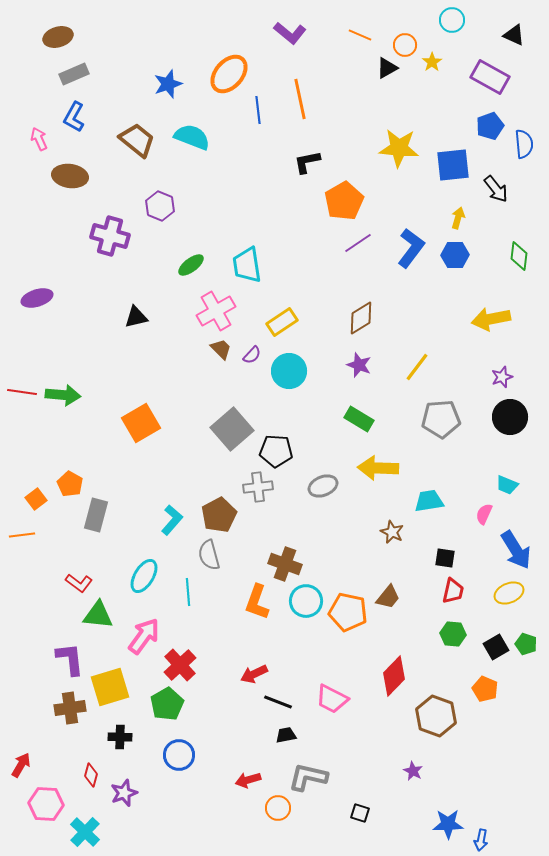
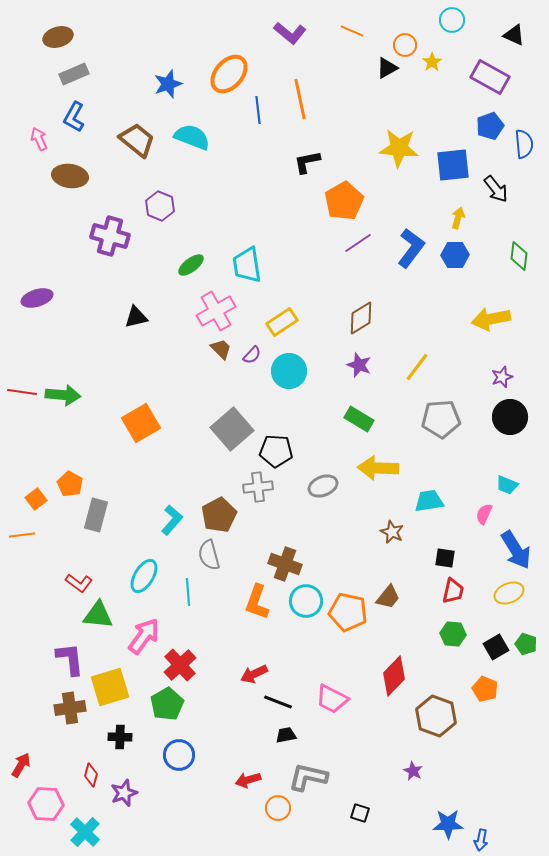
orange line at (360, 35): moved 8 px left, 4 px up
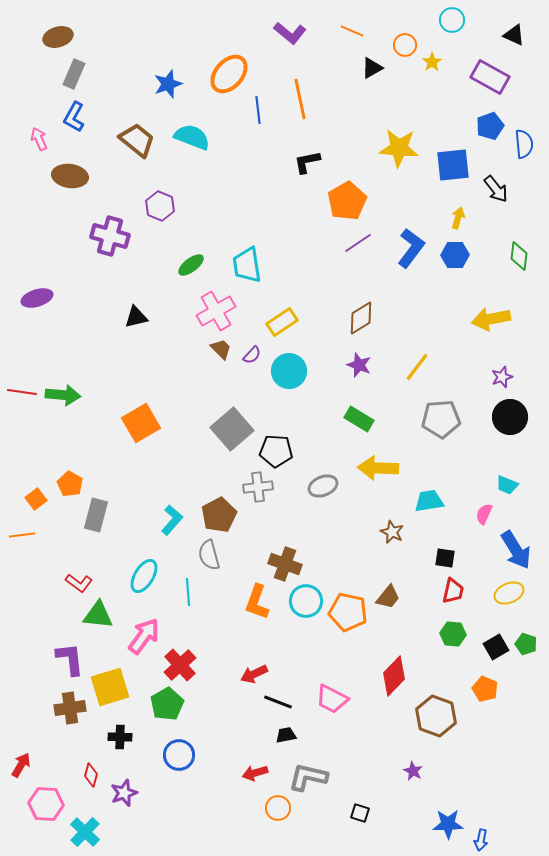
black triangle at (387, 68): moved 15 px left
gray rectangle at (74, 74): rotated 44 degrees counterclockwise
orange pentagon at (344, 201): moved 3 px right
red arrow at (248, 780): moved 7 px right, 7 px up
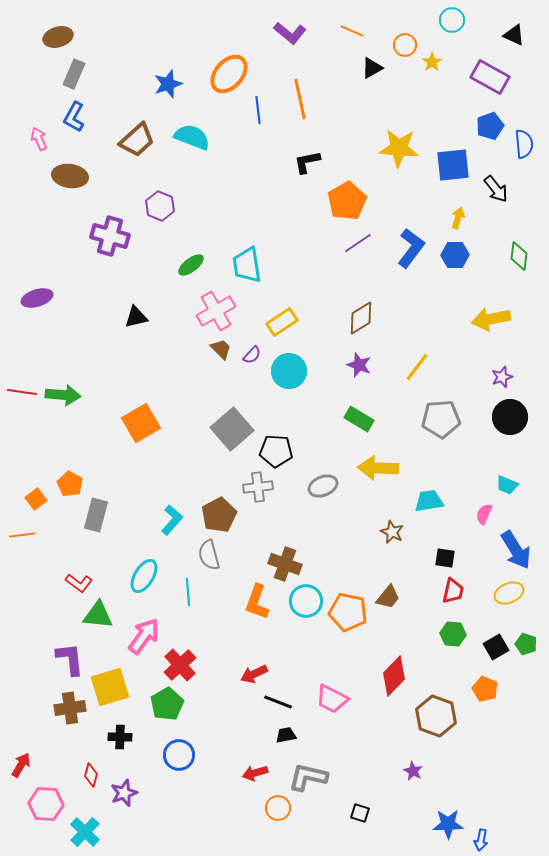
brown trapezoid at (137, 140): rotated 99 degrees clockwise
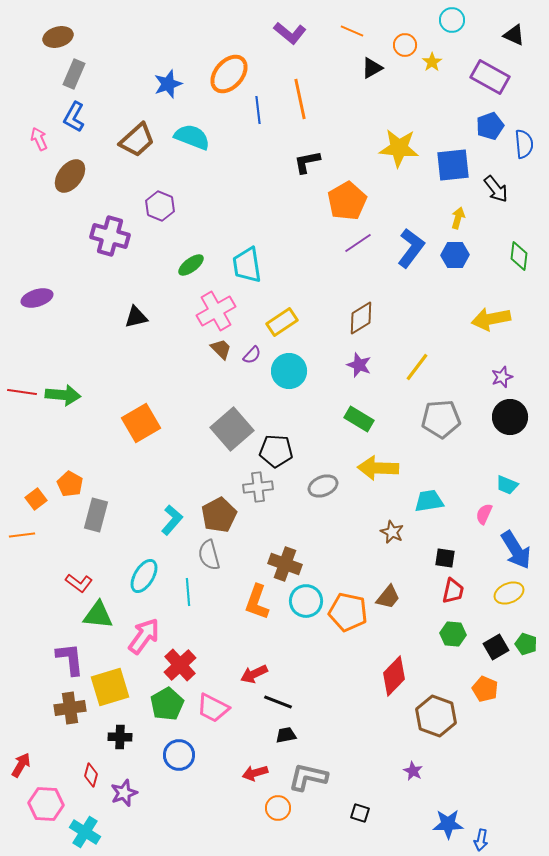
brown ellipse at (70, 176): rotated 60 degrees counterclockwise
pink trapezoid at (332, 699): moved 119 px left, 9 px down
cyan cross at (85, 832): rotated 12 degrees counterclockwise
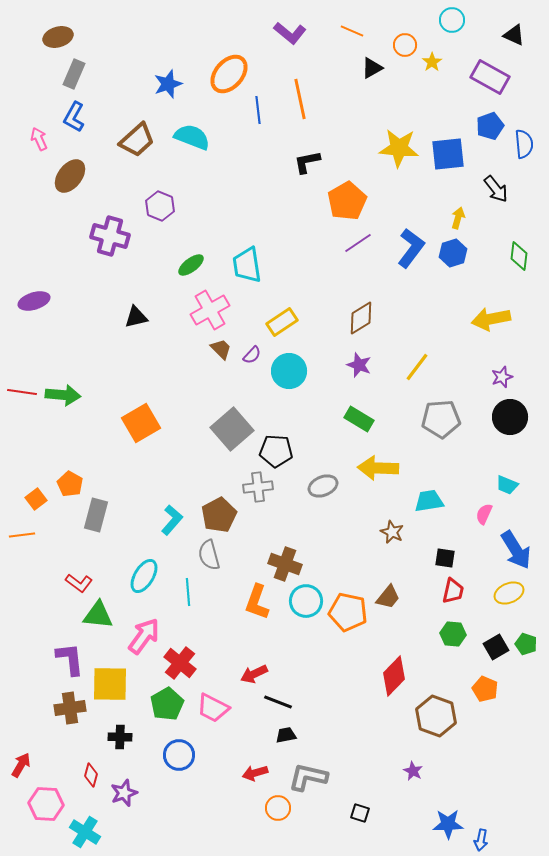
blue square at (453, 165): moved 5 px left, 11 px up
blue hexagon at (455, 255): moved 2 px left, 2 px up; rotated 16 degrees counterclockwise
purple ellipse at (37, 298): moved 3 px left, 3 px down
pink cross at (216, 311): moved 6 px left, 1 px up
red cross at (180, 665): moved 2 px up; rotated 8 degrees counterclockwise
yellow square at (110, 687): moved 3 px up; rotated 18 degrees clockwise
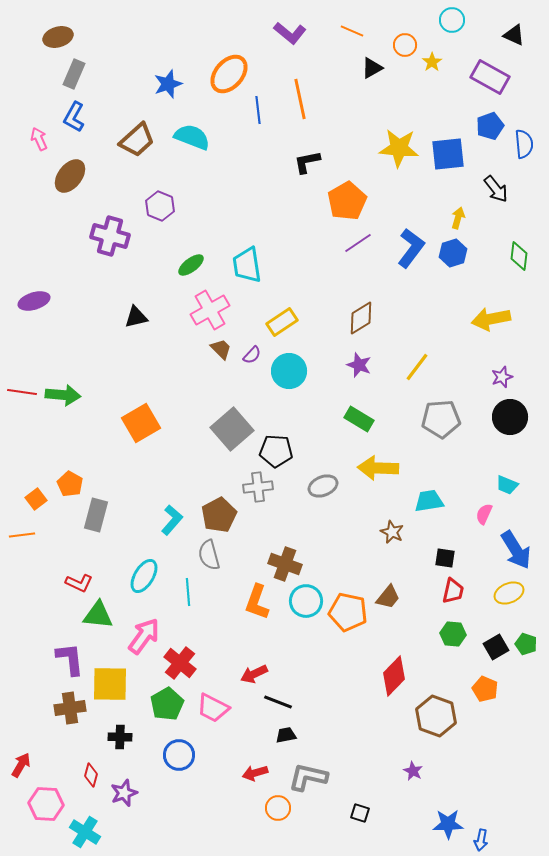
red L-shape at (79, 583): rotated 12 degrees counterclockwise
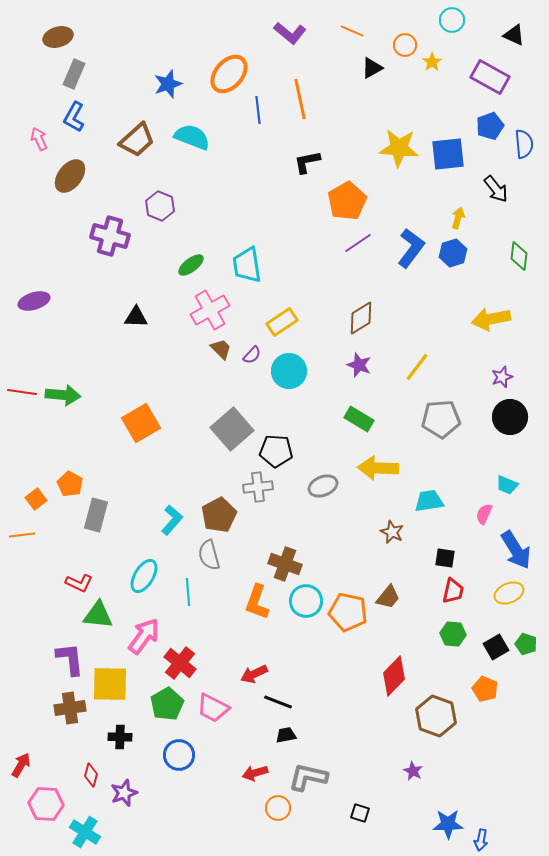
black triangle at (136, 317): rotated 15 degrees clockwise
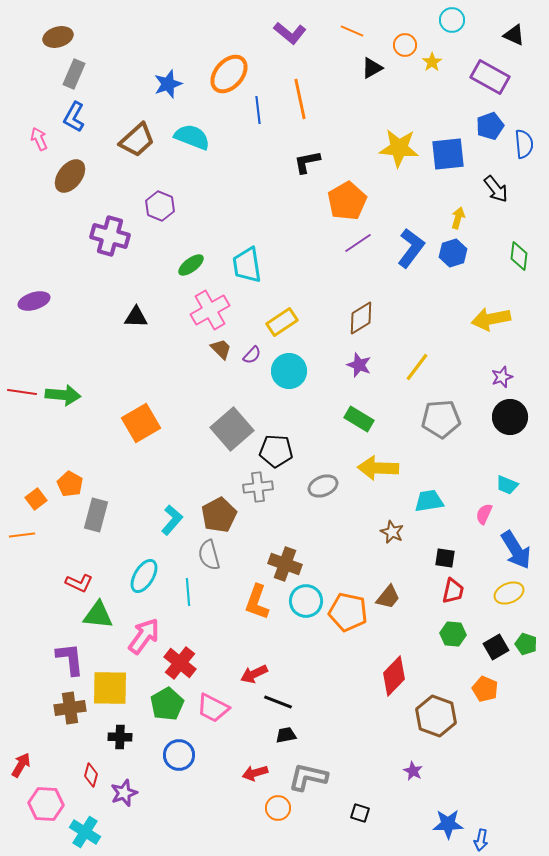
yellow square at (110, 684): moved 4 px down
